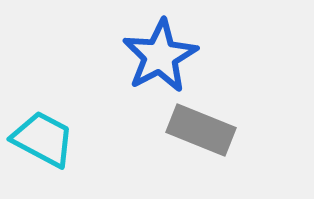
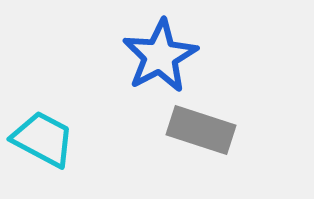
gray rectangle: rotated 4 degrees counterclockwise
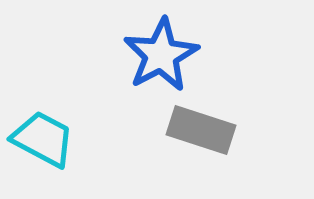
blue star: moved 1 px right, 1 px up
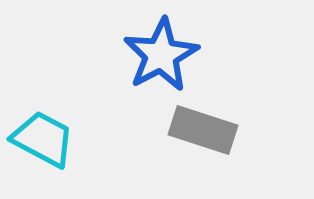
gray rectangle: moved 2 px right
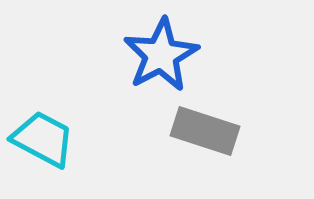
gray rectangle: moved 2 px right, 1 px down
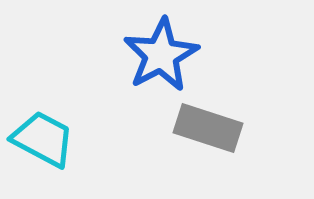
gray rectangle: moved 3 px right, 3 px up
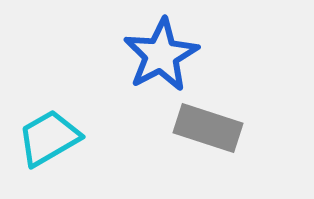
cyan trapezoid: moved 6 px right, 1 px up; rotated 58 degrees counterclockwise
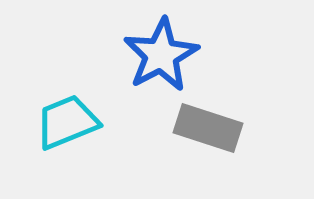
cyan trapezoid: moved 18 px right, 16 px up; rotated 8 degrees clockwise
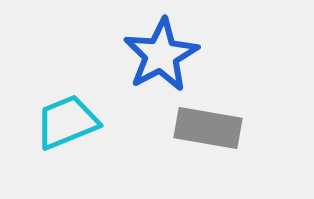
gray rectangle: rotated 8 degrees counterclockwise
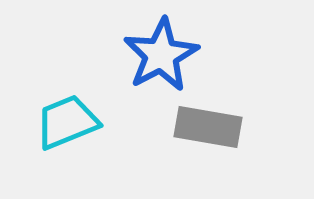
gray rectangle: moved 1 px up
